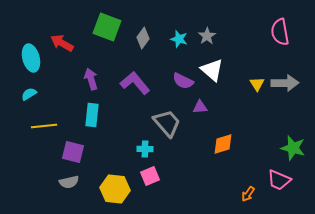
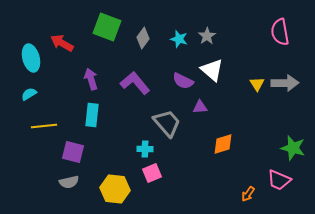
pink square: moved 2 px right, 3 px up
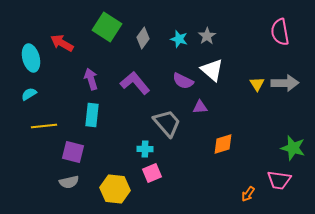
green square: rotated 12 degrees clockwise
pink trapezoid: rotated 15 degrees counterclockwise
